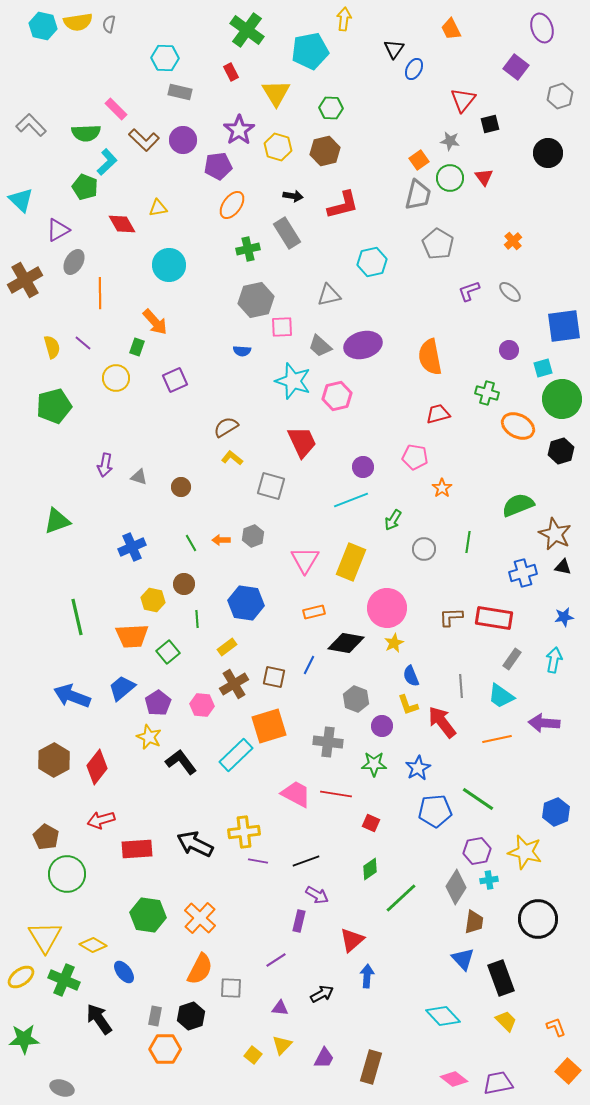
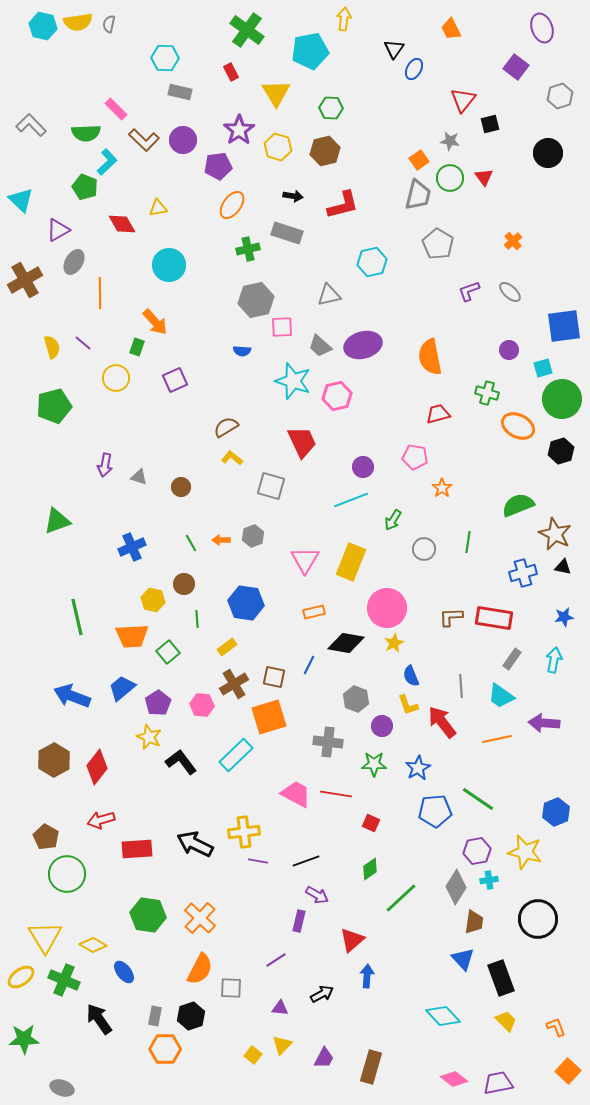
gray rectangle at (287, 233): rotated 40 degrees counterclockwise
orange square at (269, 726): moved 9 px up
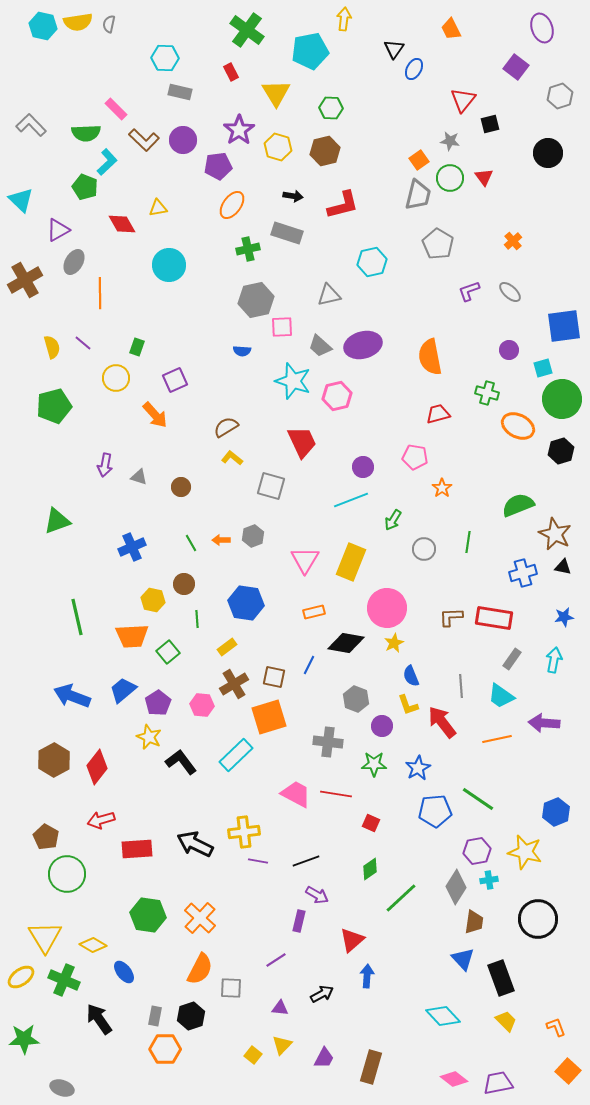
orange arrow at (155, 322): moved 93 px down
blue trapezoid at (122, 688): moved 1 px right, 2 px down
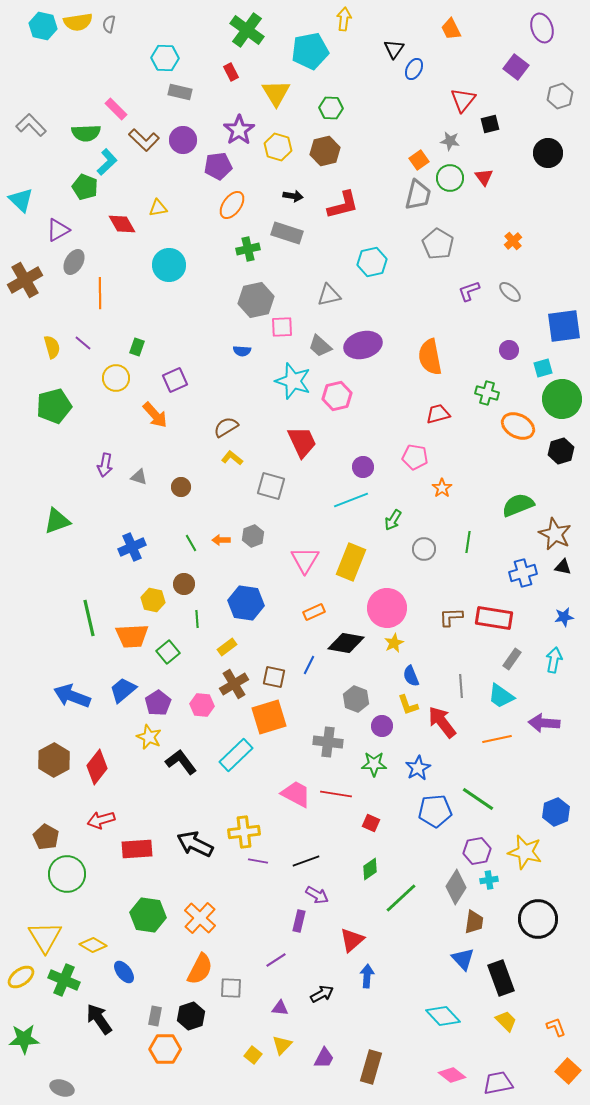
orange rectangle at (314, 612): rotated 10 degrees counterclockwise
green line at (77, 617): moved 12 px right, 1 px down
pink diamond at (454, 1079): moved 2 px left, 4 px up
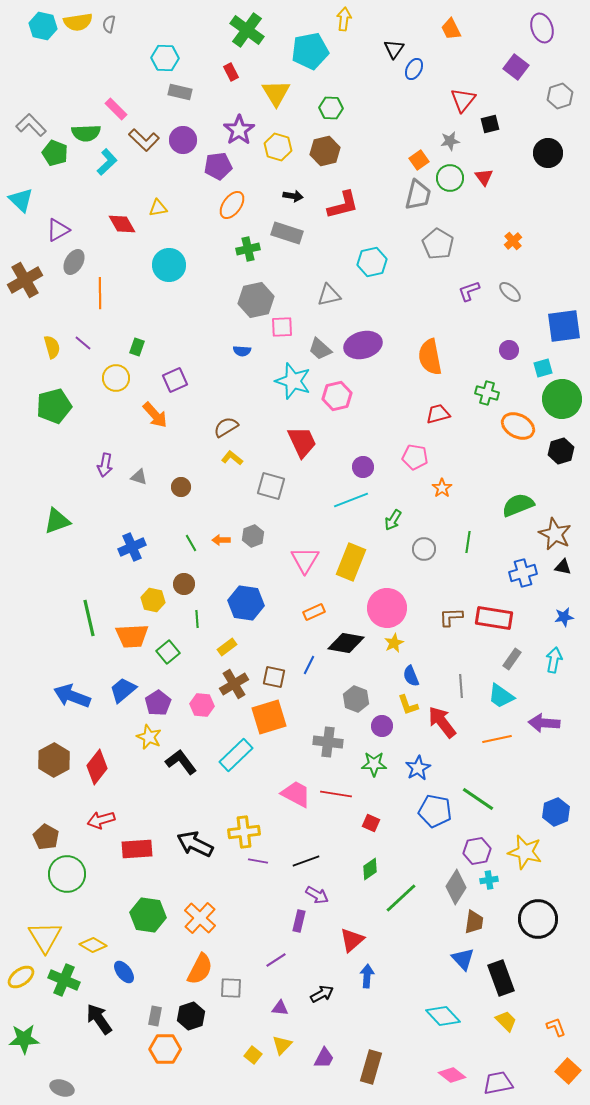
gray star at (450, 141): rotated 18 degrees counterclockwise
green pentagon at (85, 187): moved 30 px left, 34 px up
gray trapezoid at (320, 346): moved 3 px down
blue pentagon at (435, 811): rotated 16 degrees clockwise
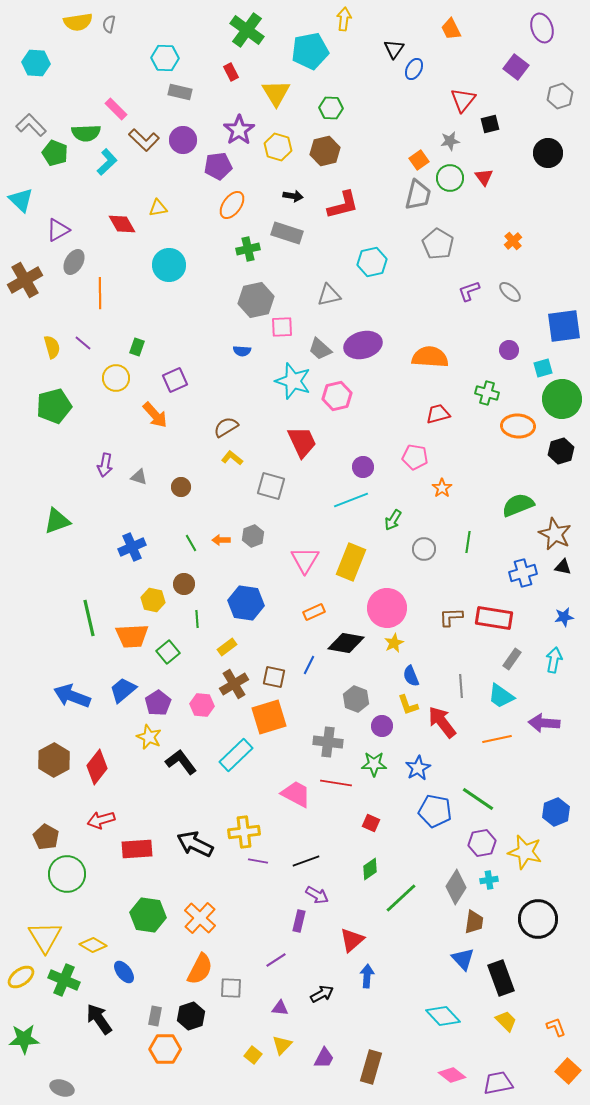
cyan hexagon at (43, 26): moved 7 px left, 37 px down; rotated 8 degrees counterclockwise
orange semicircle at (430, 357): rotated 105 degrees clockwise
orange ellipse at (518, 426): rotated 24 degrees counterclockwise
red line at (336, 794): moved 11 px up
purple hexagon at (477, 851): moved 5 px right, 8 px up
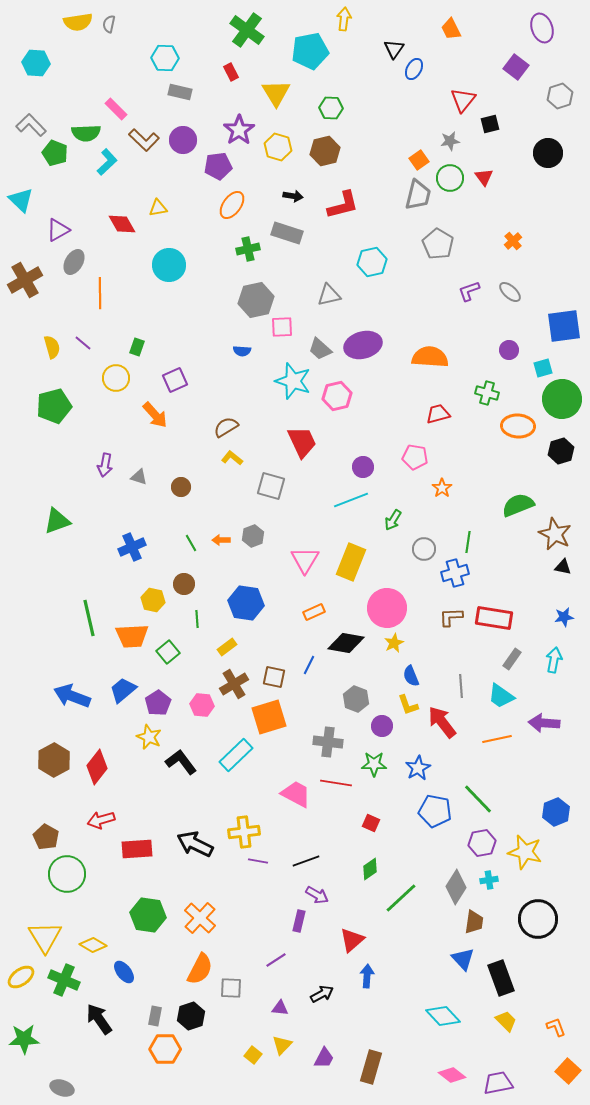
blue cross at (523, 573): moved 68 px left
green line at (478, 799): rotated 12 degrees clockwise
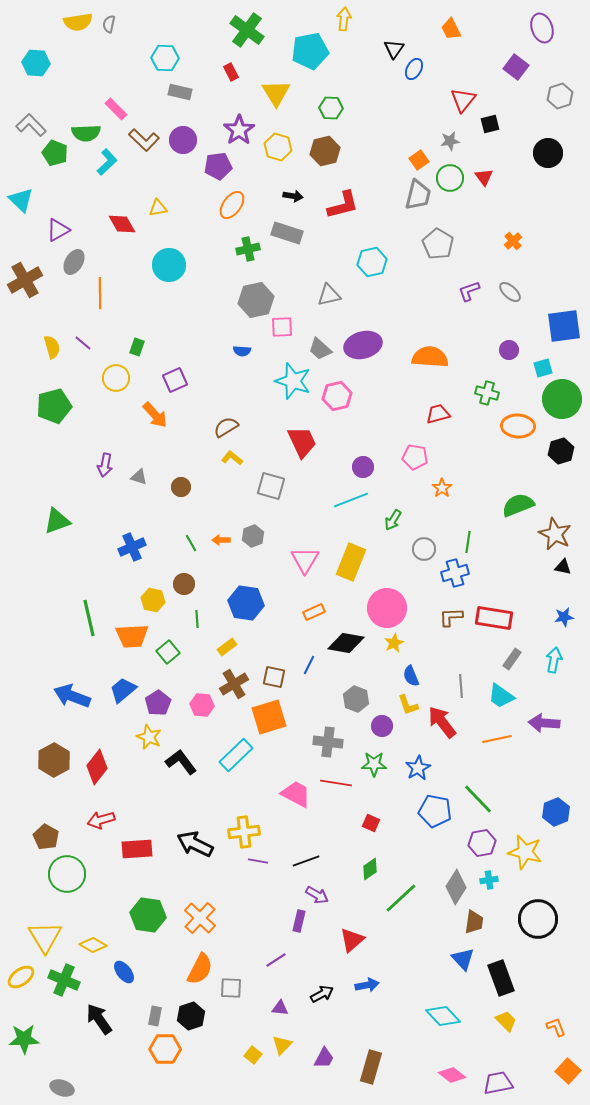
blue arrow at (367, 976): moved 9 px down; rotated 75 degrees clockwise
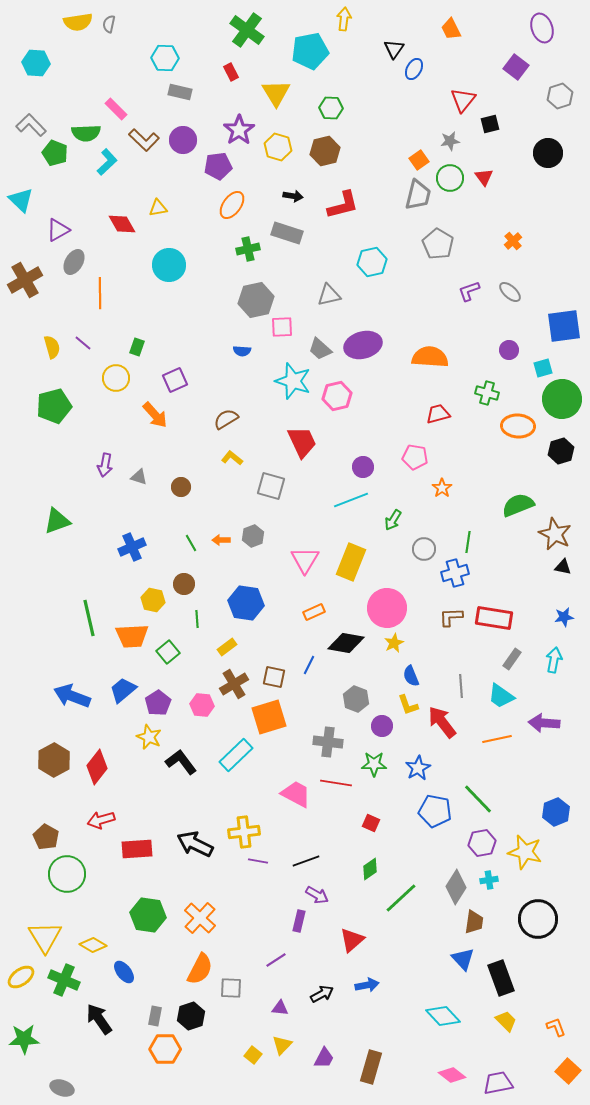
brown semicircle at (226, 427): moved 8 px up
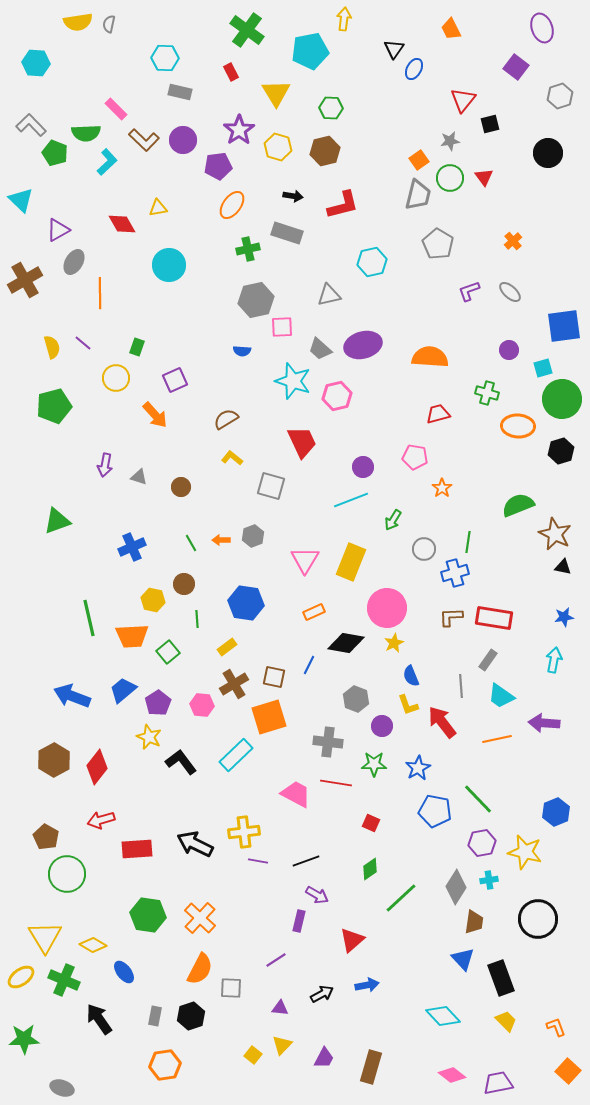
gray rectangle at (512, 659): moved 24 px left, 1 px down
orange hexagon at (165, 1049): moved 16 px down; rotated 8 degrees counterclockwise
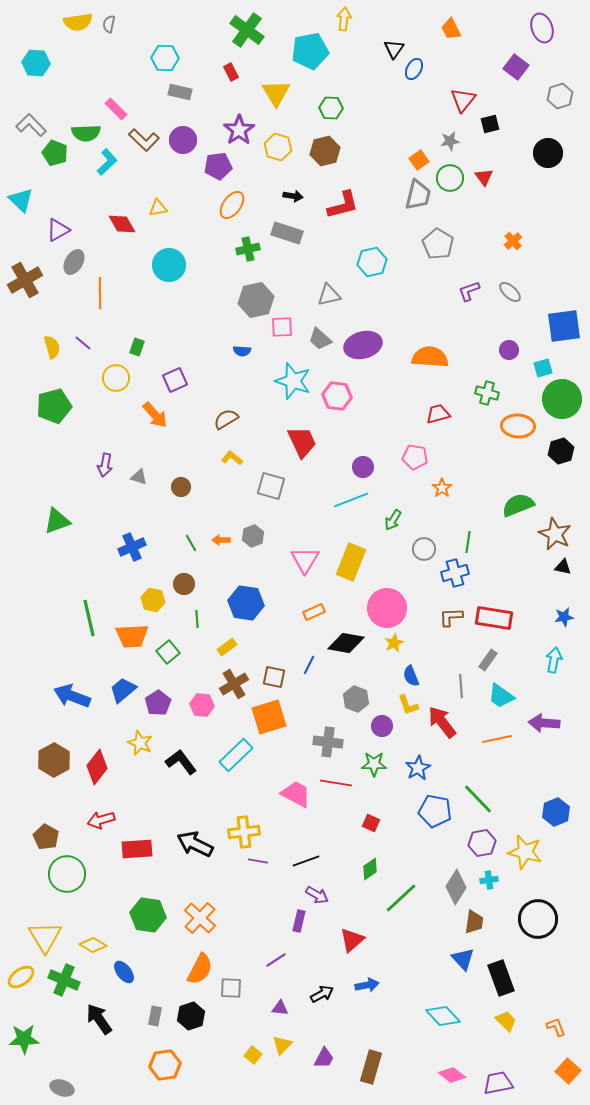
gray trapezoid at (320, 349): moved 10 px up
pink hexagon at (337, 396): rotated 20 degrees clockwise
yellow star at (149, 737): moved 9 px left, 6 px down
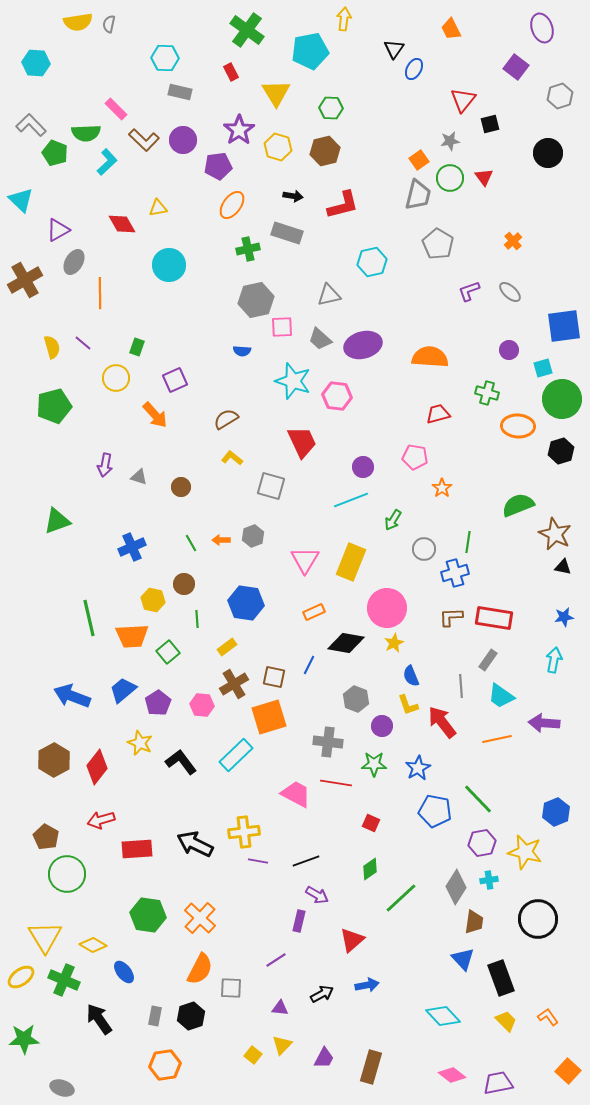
orange L-shape at (556, 1027): moved 8 px left, 10 px up; rotated 15 degrees counterclockwise
